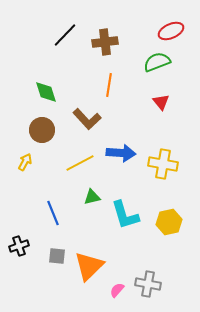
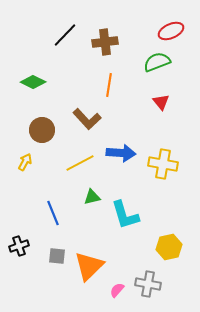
green diamond: moved 13 px left, 10 px up; rotated 45 degrees counterclockwise
yellow hexagon: moved 25 px down
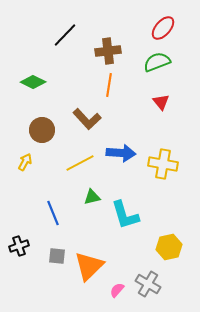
red ellipse: moved 8 px left, 3 px up; rotated 25 degrees counterclockwise
brown cross: moved 3 px right, 9 px down
gray cross: rotated 20 degrees clockwise
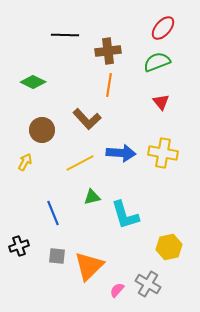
black line: rotated 48 degrees clockwise
yellow cross: moved 11 px up
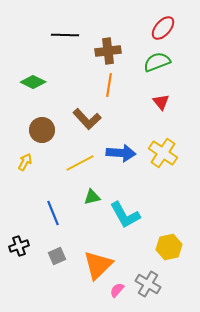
yellow cross: rotated 24 degrees clockwise
cyan L-shape: rotated 12 degrees counterclockwise
gray square: rotated 30 degrees counterclockwise
orange triangle: moved 9 px right, 1 px up
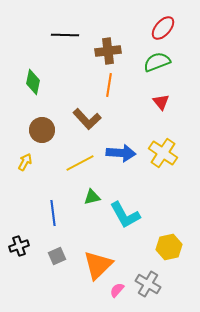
green diamond: rotated 75 degrees clockwise
blue line: rotated 15 degrees clockwise
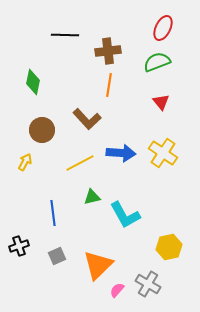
red ellipse: rotated 15 degrees counterclockwise
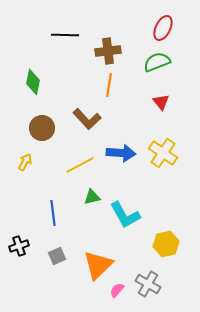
brown circle: moved 2 px up
yellow line: moved 2 px down
yellow hexagon: moved 3 px left, 3 px up
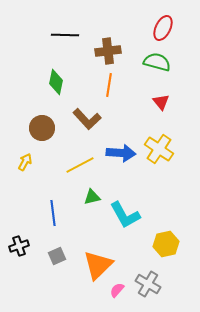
green semicircle: rotated 36 degrees clockwise
green diamond: moved 23 px right
yellow cross: moved 4 px left, 4 px up
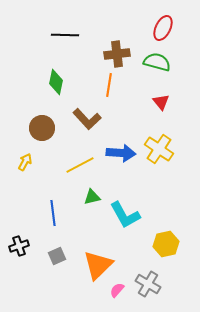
brown cross: moved 9 px right, 3 px down
